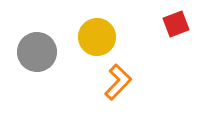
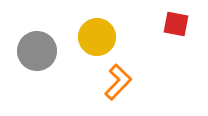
red square: rotated 32 degrees clockwise
gray circle: moved 1 px up
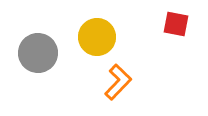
gray circle: moved 1 px right, 2 px down
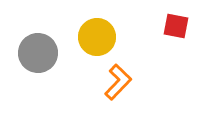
red square: moved 2 px down
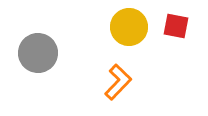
yellow circle: moved 32 px right, 10 px up
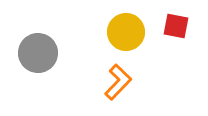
yellow circle: moved 3 px left, 5 px down
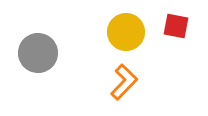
orange L-shape: moved 6 px right
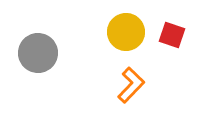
red square: moved 4 px left, 9 px down; rotated 8 degrees clockwise
orange L-shape: moved 7 px right, 3 px down
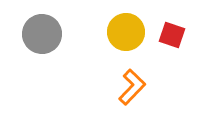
gray circle: moved 4 px right, 19 px up
orange L-shape: moved 1 px right, 2 px down
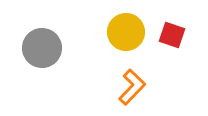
gray circle: moved 14 px down
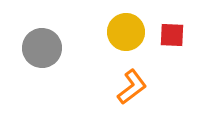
red square: rotated 16 degrees counterclockwise
orange L-shape: rotated 9 degrees clockwise
